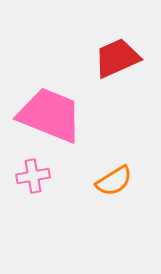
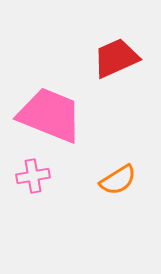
red trapezoid: moved 1 px left
orange semicircle: moved 4 px right, 1 px up
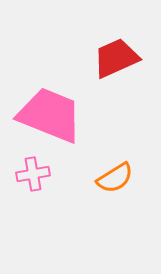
pink cross: moved 2 px up
orange semicircle: moved 3 px left, 2 px up
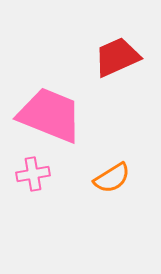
red trapezoid: moved 1 px right, 1 px up
orange semicircle: moved 3 px left
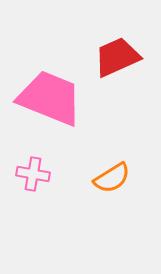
pink trapezoid: moved 17 px up
pink cross: rotated 20 degrees clockwise
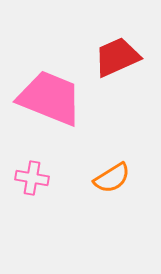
pink cross: moved 1 px left, 4 px down
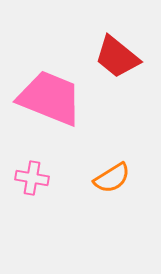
red trapezoid: rotated 117 degrees counterclockwise
